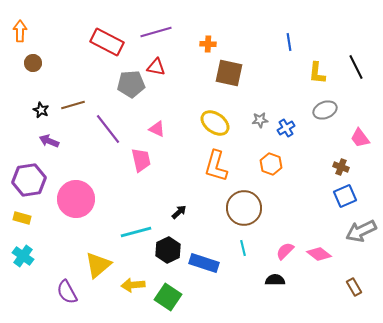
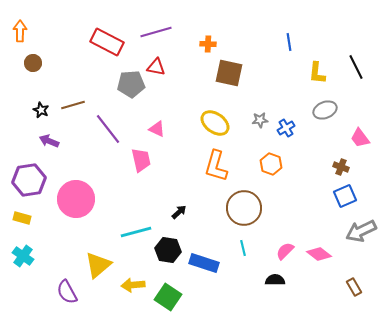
black hexagon at (168, 250): rotated 25 degrees counterclockwise
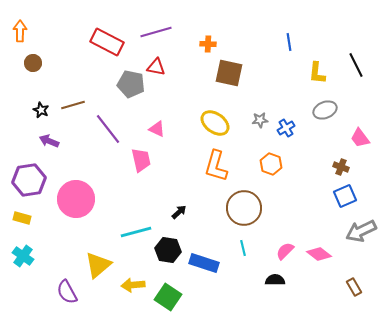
black line at (356, 67): moved 2 px up
gray pentagon at (131, 84): rotated 16 degrees clockwise
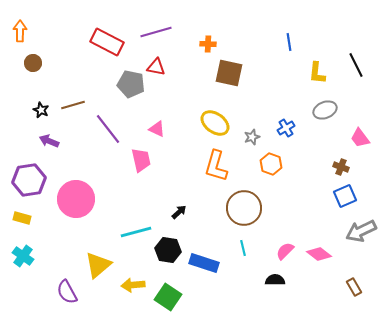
gray star at (260, 120): moved 8 px left, 17 px down; rotated 14 degrees counterclockwise
